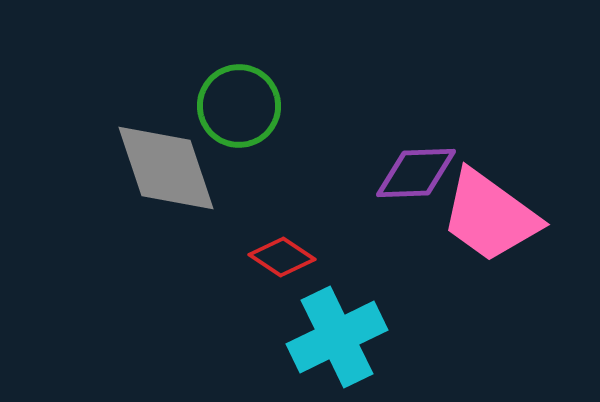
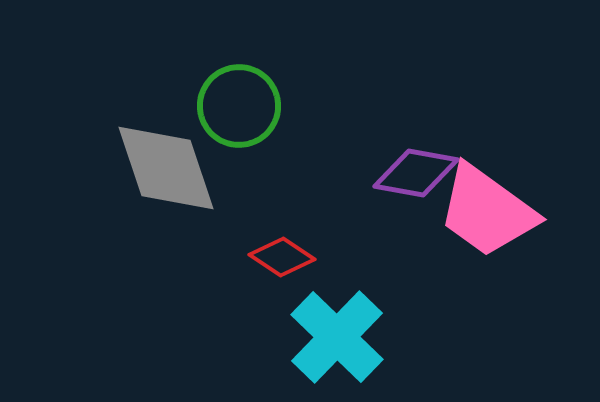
purple diamond: rotated 12 degrees clockwise
pink trapezoid: moved 3 px left, 5 px up
cyan cross: rotated 20 degrees counterclockwise
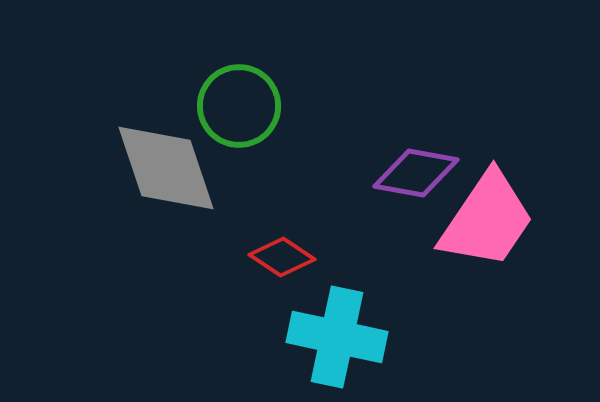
pink trapezoid: moved 9 px down; rotated 92 degrees counterclockwise
cyan cross: rotated 32 degrees counterclockwise
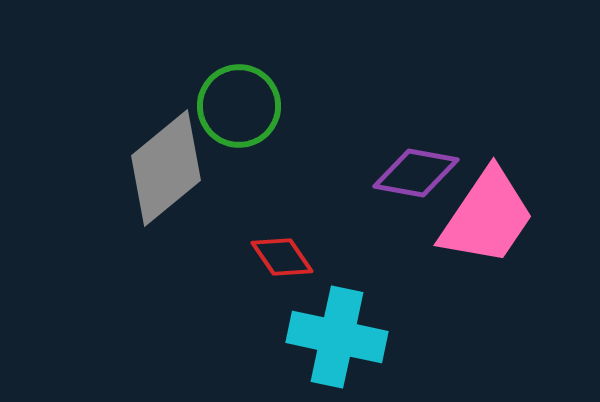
gray diamond: rotated 69 degrees clockwise
pink trapezoid: moved 3 px up
red diamond: rotated 22 degrees clockwise
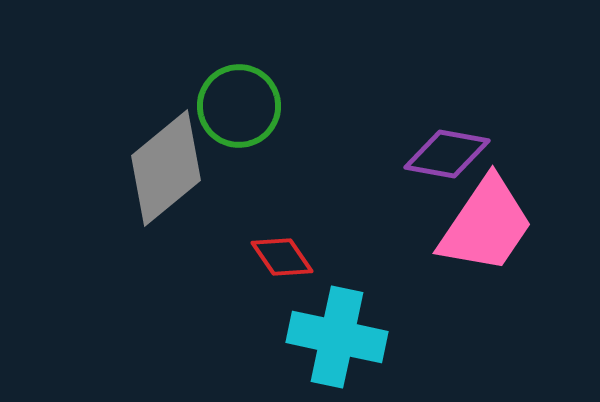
purple diamond: moved 31 px right, 19 px up
pink trapezoid: moved 1 px left, 8 px down
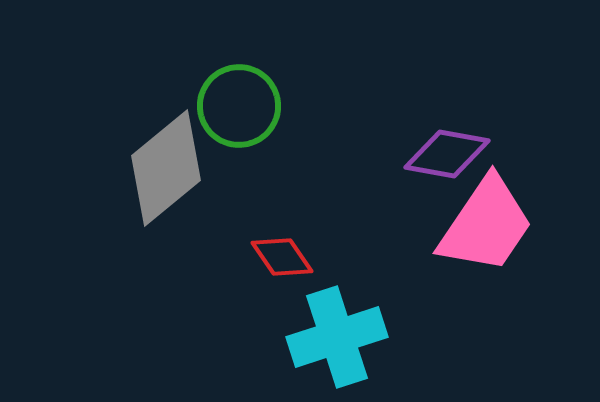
cyan cross: rotated 30 degrees counterclockwise
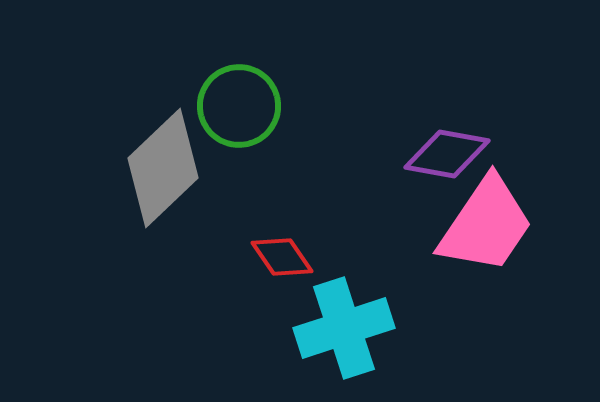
gray diamond: moved 3 px left; rotated 4 degrees counterclockwise
cyan cross: moved 7 px right, 9 px up
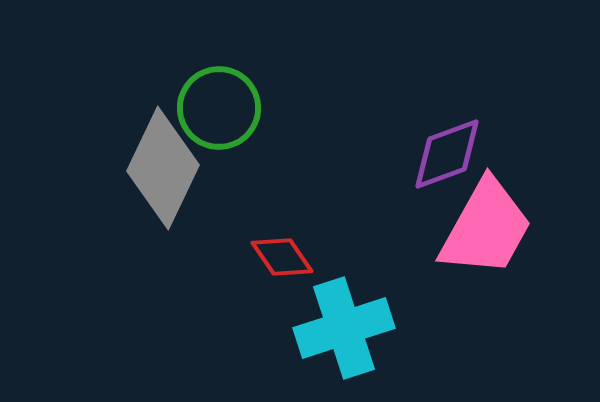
green circle: moved 20 px left, 2 px down
purple diamond: rotated 30 degrees counterclockwise
gray diamond: rotated 21 degrees counterclockwise
pink trapezoid: moved 3 px down; rotated 5 degrees counterclockwise
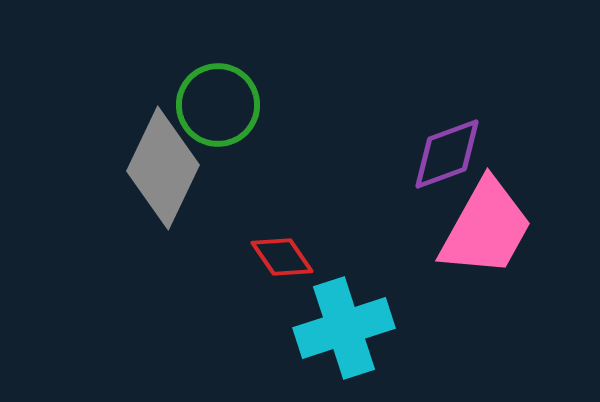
green circle: moved 1 px left, 3 px up
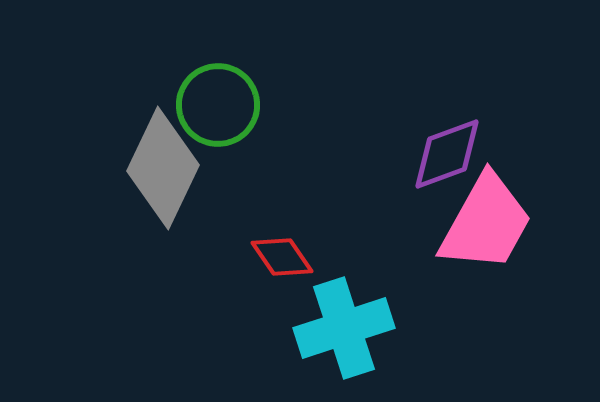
pink trapezoid: moved 5 px up
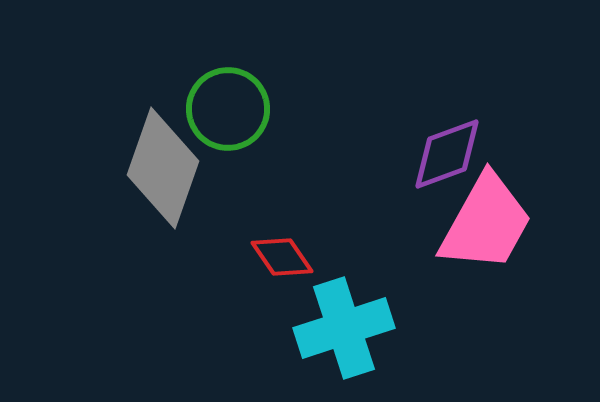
green circle: moved 10 px right, 4 px down
gray diamond: rotated 6 degrees counterclockwise
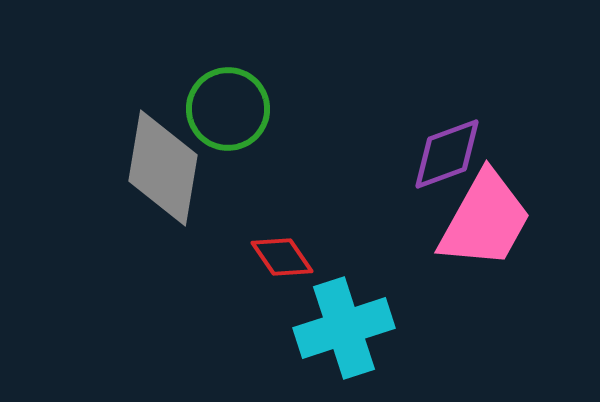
gray diamond: rotated 10 degrees counterclockwise
pink trapezoid: moved 1 px left, 3 px up
